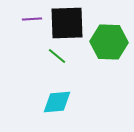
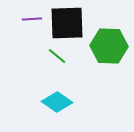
green hexagon: moved 4 px down
cyan diamond: rotated 40 degrees clockwise
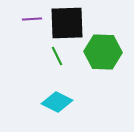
green hexagon: moved 6 px left, 6 px down
green line: rotated 24 degrees clockwise
cyan diamond: rotated 8 degrees counterclockwise
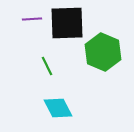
green hexagon: rotated 21 degrees clockwise
green line: moved 10 px left, 10 px down
cyan diamond: moved 1 px right, 6 px down; rotated 36 degrees clockwise
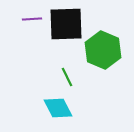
black square: moved 1 px left, 1 px down
green hexagon: moved 2 px up
green line: moved 20 px right, 11 px down
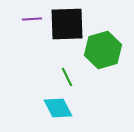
black square: moved 1 px right
green hexagon: rotated 21 degrees clockwise
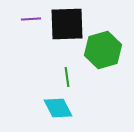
purple line: moved 1 px left
green line: rotated 18 degrees clockwise
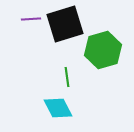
black square: moved 2 px left; rotated 15 degrees counterclockwise
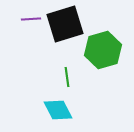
cyan diamond: moved 2 px down
